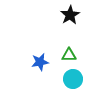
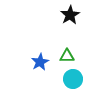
green triangle: moved 2 px left, 1 px down
blue star: rotated 18 degrees counterclockwise
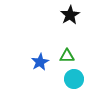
cyan circle: moved 1 px right
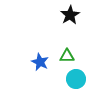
blue star: rotated 18 degrees counterclockwise
cyan circle: moved 2 px right
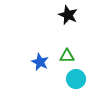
black star: moved 2 px left; rotated 18 degrees counterclockwise
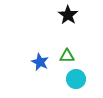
black star: rotated 12 degrees clockwise
